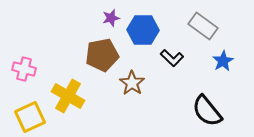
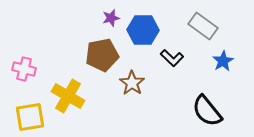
yellow square: rotated 16 degrees clockwise
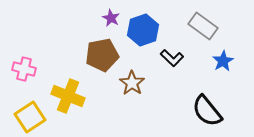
purple star: rotated 30 degrees counterclockwise
blue hexagon: rotated 20 degrees counterclockwise
yellow cross: rotated 8 degrees counterclockwise
yellow square: rotated 24 degrees counterclockwise
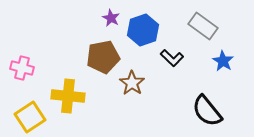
brown pentagon: moved 1 px right, 2 px down
blue star: rotated 10 degrees counterclockwise
pink cross: moved 2 px left, 1 px up
yellow cross: rotated 16 degrees counterclockwise
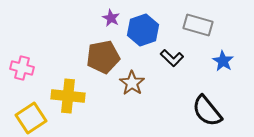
gray rectangle: moved 5 px left, 1 px up; rotated 20 degrees counterclockwise
yellow square: moved 1 px right, 1 px down
